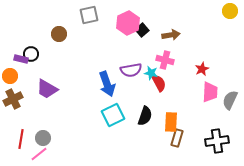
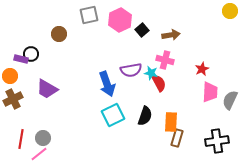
pink hexagon: moved 8 px left, 3 px up
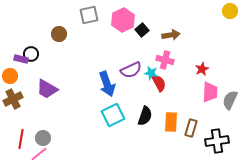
pink hexagon: moved 3 px right
purple semicircle: rotated 15 degrees counterclockwise
brown rectangle: moved 14 px right, 10 px up
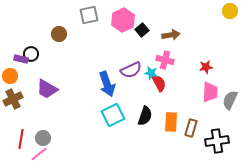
red star: moved 4 px right, 2 px up; rotated 16 degrees clockwise
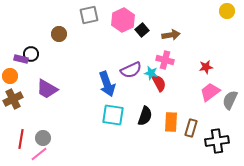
yellow circle: moved 3 px left
pink trapezoid: rotated 130 degrees counterclockwise
cyan square: rotated 35 degrees clockwise
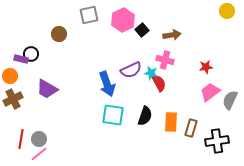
brown arrow: moved 1 px right
gray circle: moved 4 px left, 1 px down
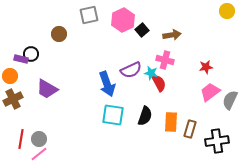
brown rectangle: moved 1 px left, 1 px down
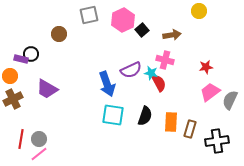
yellow circle: moved 28 px left
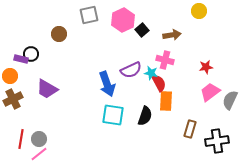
orange rectangle: moved 5 px left, 21 px up
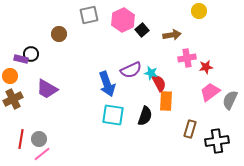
pink cross: moved 22 px right, 2 px up; rotated 24 degrees counterclockwise
pink line: moved 3 px right
